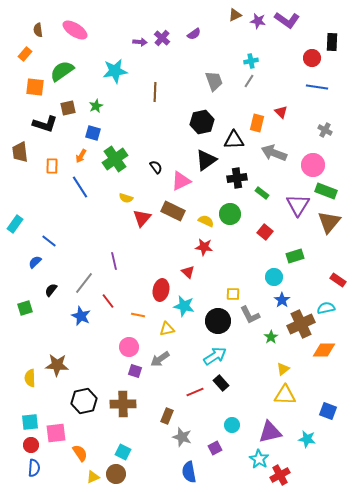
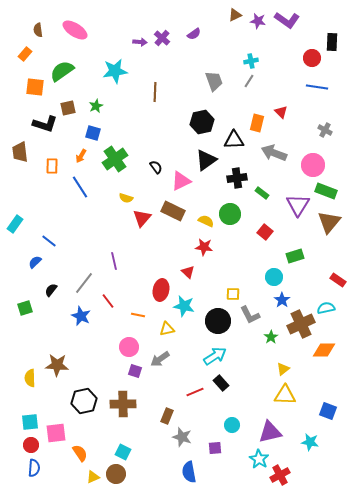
cyan star at (307, 439): moved 3 px right, 3 px down
purple square at (215, 448): rotated 24 degrees clockwise
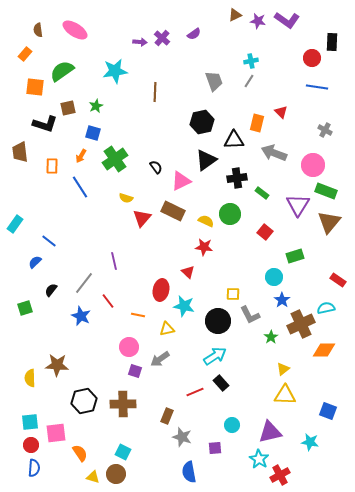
yellow triangle at (93, 477): rotated 40 degrees clockwise
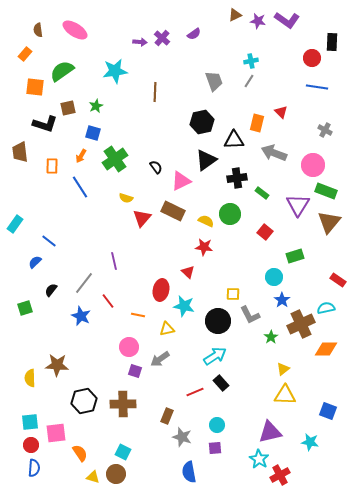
orange diamond at (324, 350): moved 2 px right, 1 px up
cyan circle at (232, 425): moved 15 px left
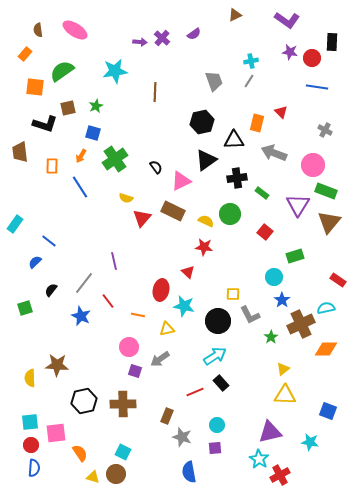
purple star at (258, 21): moved 32 px right, 31 px down
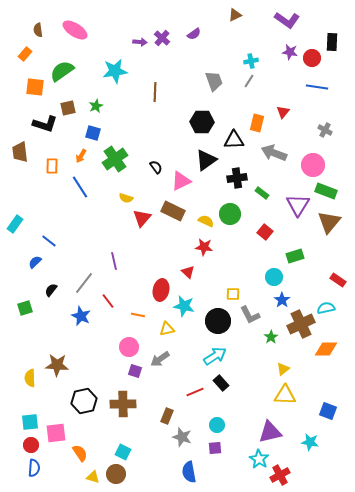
red triangle at (281, 112): moved 2 px right; rotated 24 degrees clockwise
black hexagon at (202, 122): rotated 15 degrees clockwise
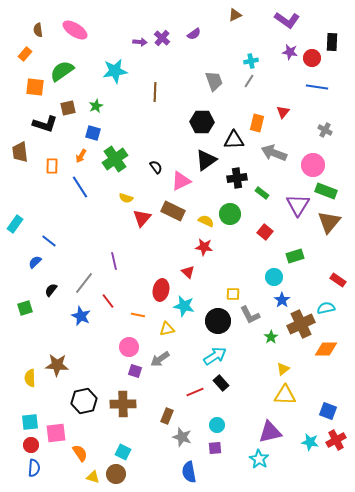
red cross at (280, 475): moved 56 px right, 35 px up
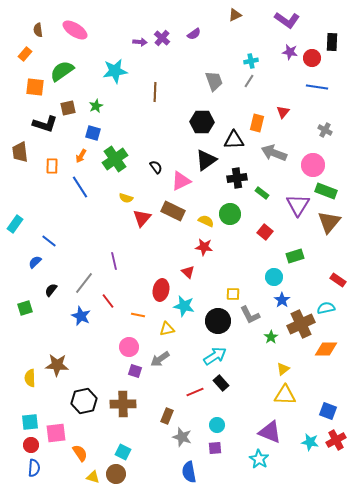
purple triangle at (270, 432): rotated 35 degrees clockwise
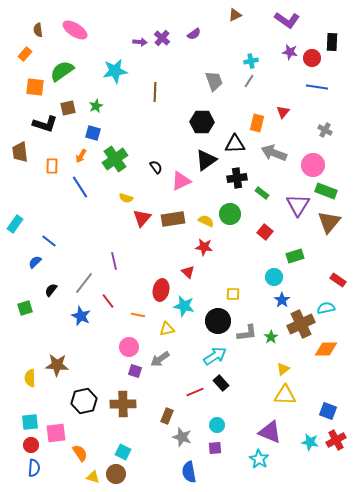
black triangle at (234, 140): moved 1 px right, 4 px down
brown rectangle at (173, 211): moved 8 px down; rotated 35 degrees counterclockwise
gray L-shape at (250, 315): moved 3 px left, 18 px down; rotated 70 degrees counterclockwise
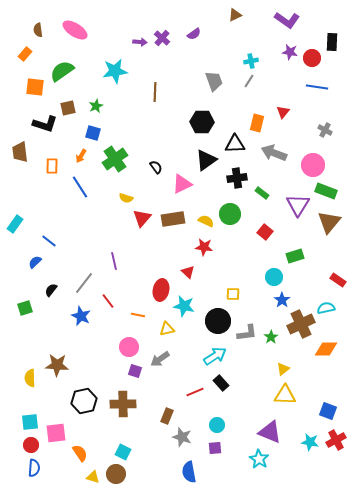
pink triangle at (181, 181): moved 1 px right, 3 px down
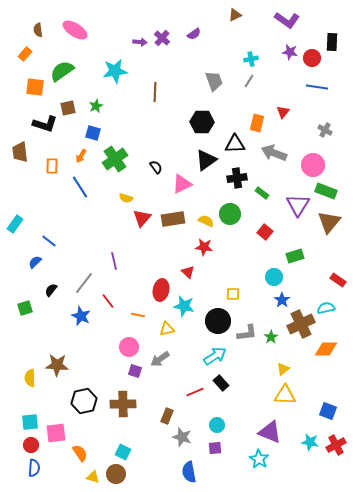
cyan cross at (251, 61): moved 2 px up
red cross at (336, 440): moved 5 px down
